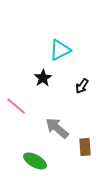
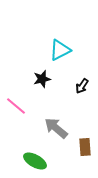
black star: moved 1 px left, 1 px down; rotated 18 degrees clockwise
gray arrow: moved 1 px left
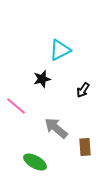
black arrow: moved 1 px right, 4 px down
green ellipse: moved 1 px down
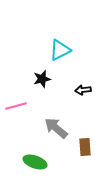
black arrow: rotated 49 degrees clockwise
pink line: rotated 55 degrees counterclockwise
green ellipse: rotated 10 degrees counterclockwise
